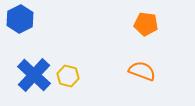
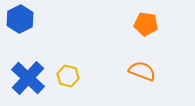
blue cross: moved 6 px left, 3 px down
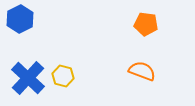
yellow hexagon: moved 5 px left
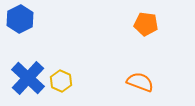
orange semicircle: moved 2 px left, 11 px down
yellow hexagon: moved 2 px left, 5 px down; rotated 10 degrees clockwise
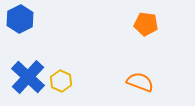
blue cross: moved 1 px up
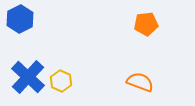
orange pentagon: rotated 15 degrees counterclockwise
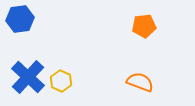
blue hexagon: rotated 20 degrees clockwise
orange pentagon: moved 2 px left, 2 px down
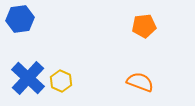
blue cross: moved 1 px down
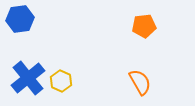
blue cross: rotated 8 degrees clockwise
orange semicircle: rotated 40 degrees clockwise
